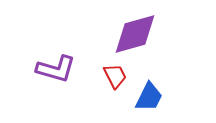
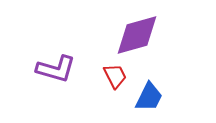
purple diamond: moved 2 px right, 1 px down
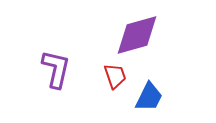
purple L-shape: rotated 93 degrees counterclockwise
red trapezoid: rotated 8 degrees clockwise
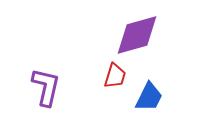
purple L-shape: moved 10 px left, 18 px down
red trapezoid: rotated 36 degrees clockwise
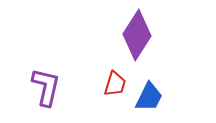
purple diamond: rotated 42 degrees counterclockwise
red trapezoid: moved 8 px down
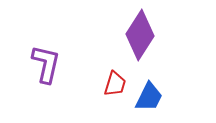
purple diamond: moved 3 px right
purple L-shape: moved 23 px up
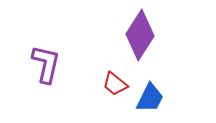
red trapezoid: rotated 112 degrees clockwise
blue trapezoid: moved 1 px right, 1 px down
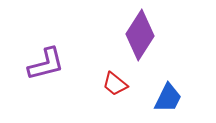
purple L-shape: rotated 63 degrees clockwise
blue trapezoid: moved 18 px right
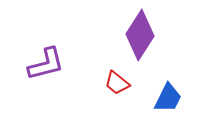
red trapezoid: moved 2 px right, 1 px up
